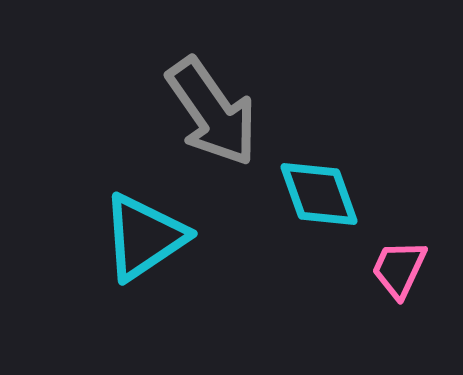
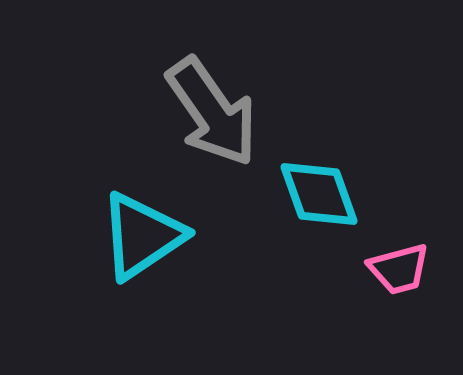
cyan triangle: moved 2 px left, 1 px up
pink trapezoid: rotated 130 degrees counterclockwise
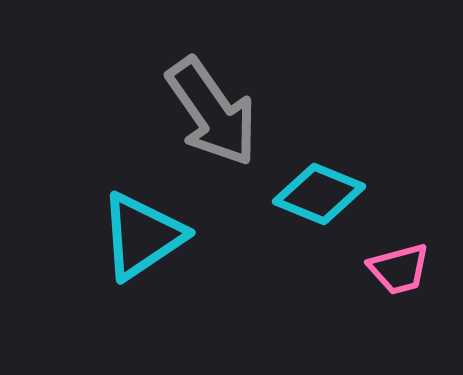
cyan diamond: rotated 48 degrees counterclockwise
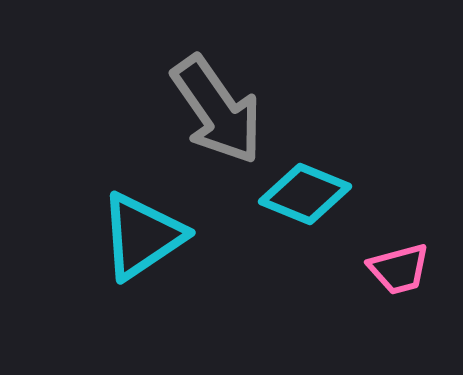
gray arrow: moved 5 px right, 2 px up
cyan diamond: moved 14 px left
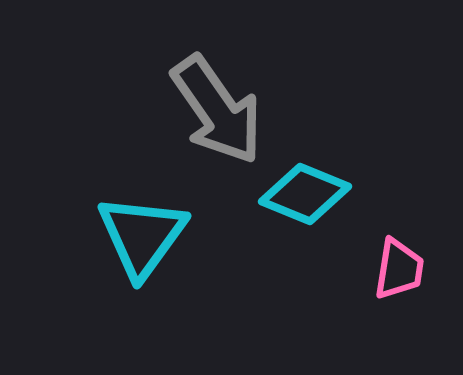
cyan triangle: rotated 20 degrees counterclockwise
pink trapezoid: rotated 66 degrees counterclockwise
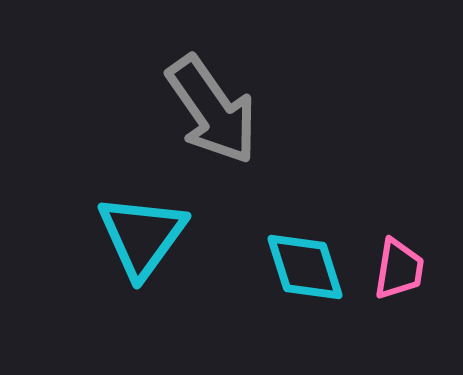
gray arrow: moved 5 px left
cyan diamond: moved 73 px down; rotated 50 degrees clockwise
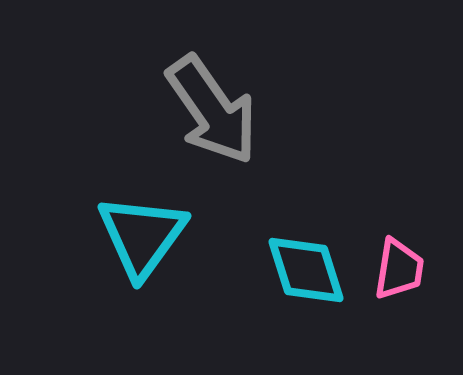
cyan diamond: moved 1 px right, 3 px down
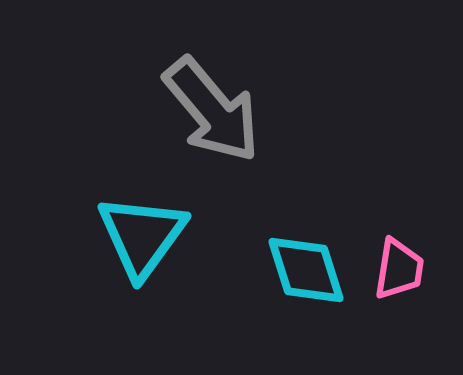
gray arrow: rotated 5 degrees counterclockwise
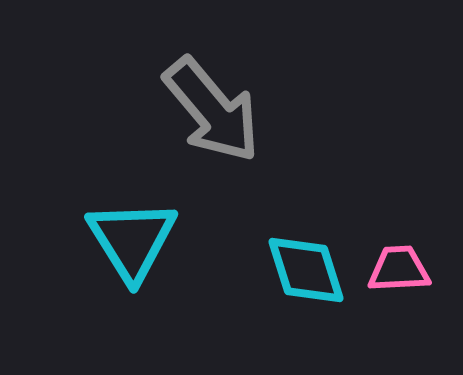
cyan triangle: moved 10 px left, 4 px down; rotated 8 degrees counterclockwise
pink trapezoid: rotated 102 degrees counterclockwise
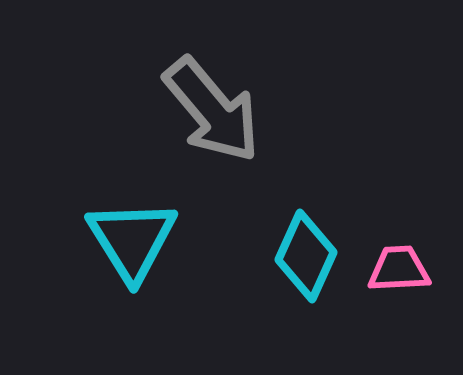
cyan diamond: moved 14 px up; rotated 42 degrees clockwise
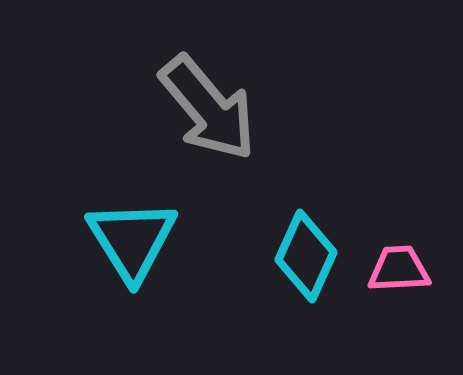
gray arrow: moved 4 px left, 2 px up
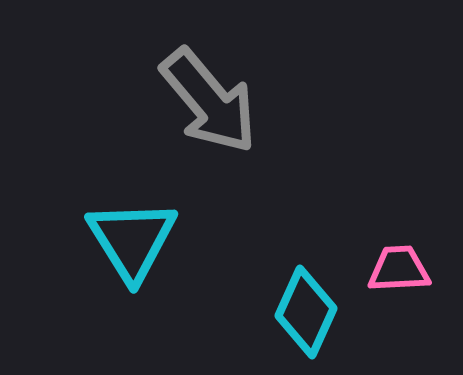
gray arrow: moved 1 px right, 7 px up
cyan diamond: moved 56 px down
